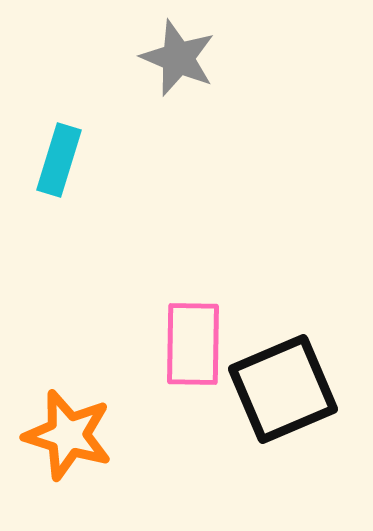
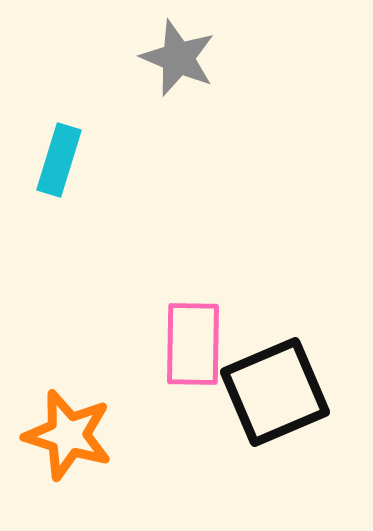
black square: moved 8 px left, 3 px down
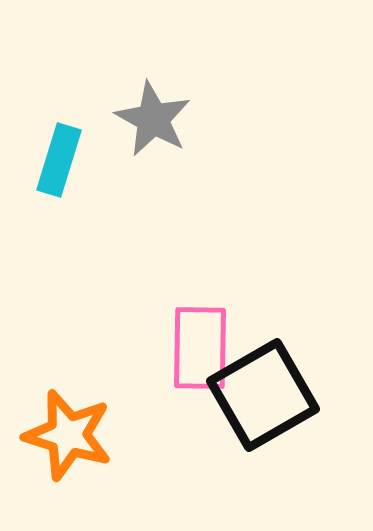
gray star: moved 25 px left, 61 px down; rotated 6 degrees clockwise
pink rectangle: moved 7 px right, 4 px down
black square: moved 12 px left, 3 px down; rotated 7 degrees counterclockwise
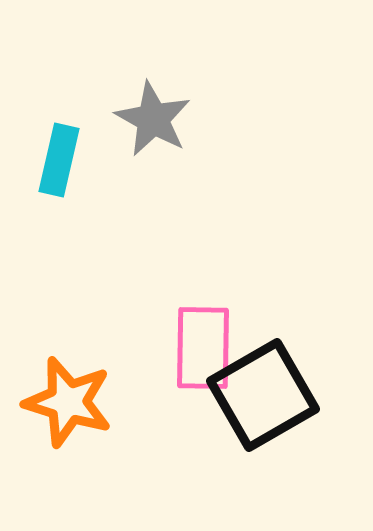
cyan rectangle: rotated 4 degrees counterclockwise
pink rectangle: moved 3 px right
orange star: moved 33 px up
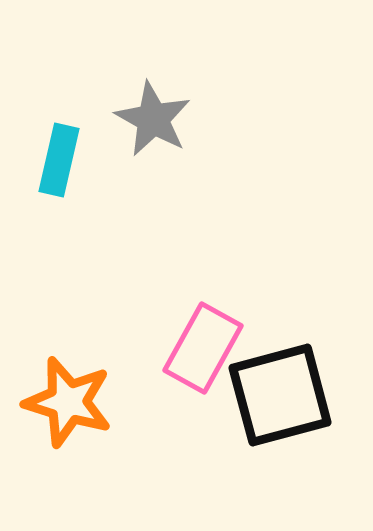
pink rectangle: rotated 28 degrees clockwise
black square: moved 17 px right; rotated 15 degrees clockwise
